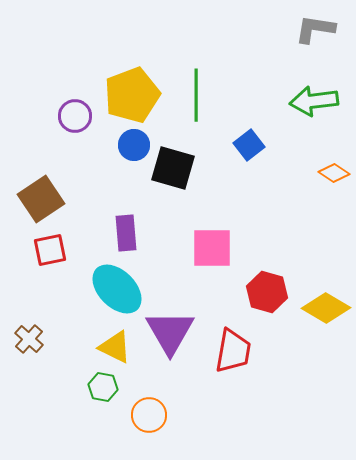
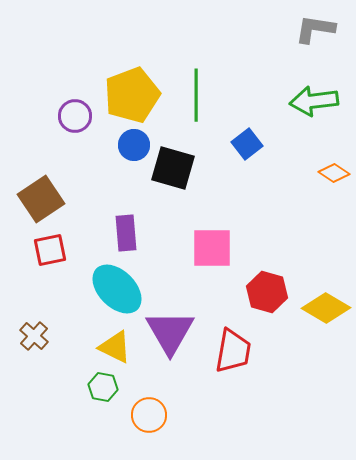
blue square: moved 2 px left, 1 px up
brown cross: moved 5 px right, 3 px up
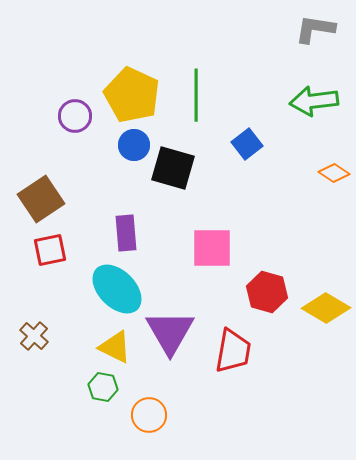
yellow pentagon: rotated 26 degrees counterclockwise
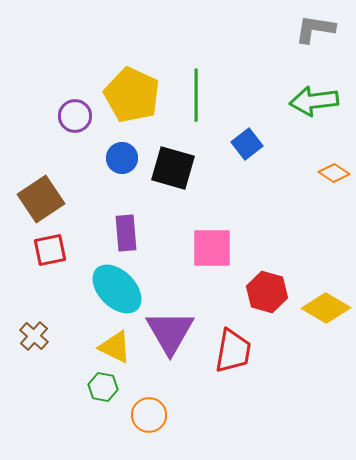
blue circle: moved 12 px left, 13 px down
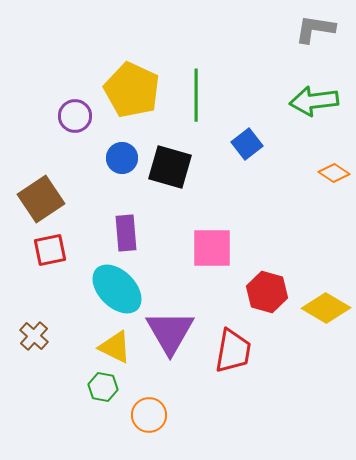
yellow pentagon: moved 5 px up
black square: moved 3 px left, 1 px up
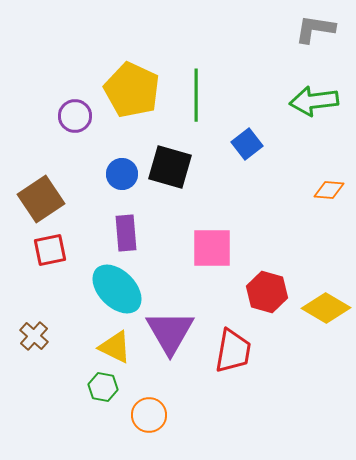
blue circle: moved 16 px down
orange diamond: moved 5 px left, 17 px down; rotated 28 degrees counterclockwise
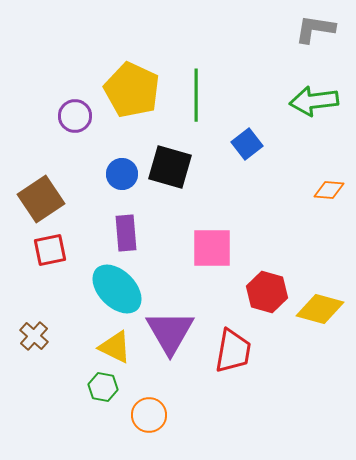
yellow diamond: moved 6 px left, 1 px down; rotated 15 degrees counterclockwise
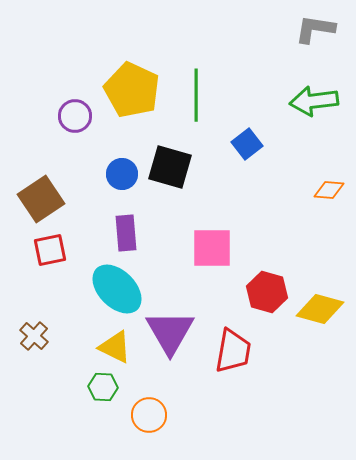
green hexagon: rotated 8 degrees counterclockwise
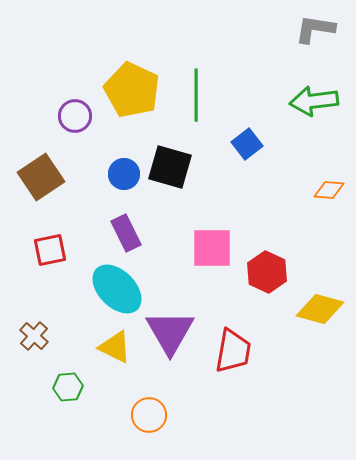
blue circle: moved 2 px right
brown square: moved 22 px up
purple rectangle: rotated 21 degrees counterclockwise
red hexagon: moved 20 px up; rotated 9 degrees clockwise
green hexagon: moved 35 px left; rotated 8 degrees counterclockwise
